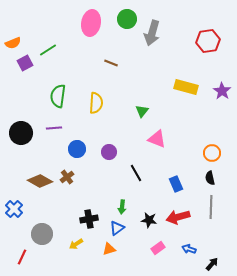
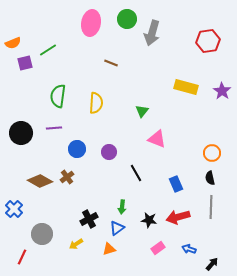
purple square: rotated 14 degrees clockwise
black cross: rotated 18 degrees counterclockwise
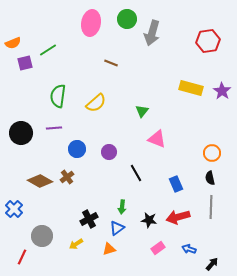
yellow rectangle: moved 5 px right, 1 px down
yellow semicircle: rotated 45 degrees clockwise
gray circle: moved 2 px down
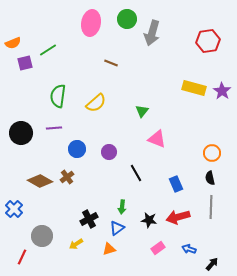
yellow rectangle: moved 3 px right
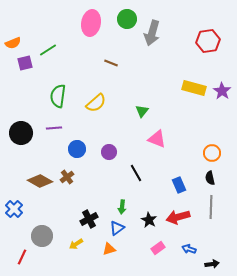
blue rectangle: moved 3 px right, 1 px down
black star: rotated 21 degrees clockwise
black arrow: rotated 40 degrees clockwise
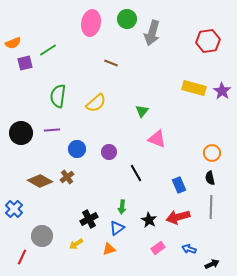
purple line: moved 2 px left, 2 px down
black arrow: rotated 16 degrees counterclockwise
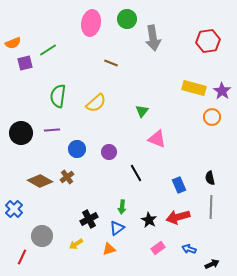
gray arrow: moved 1 px right, 5 px down; rotated 25 degrees counterclockwise
orange circle: moved 36 px up
